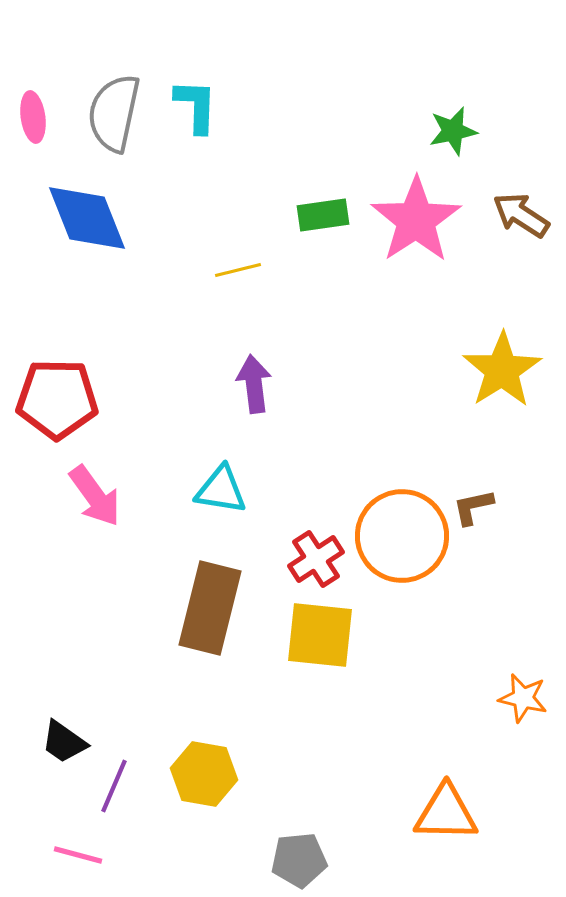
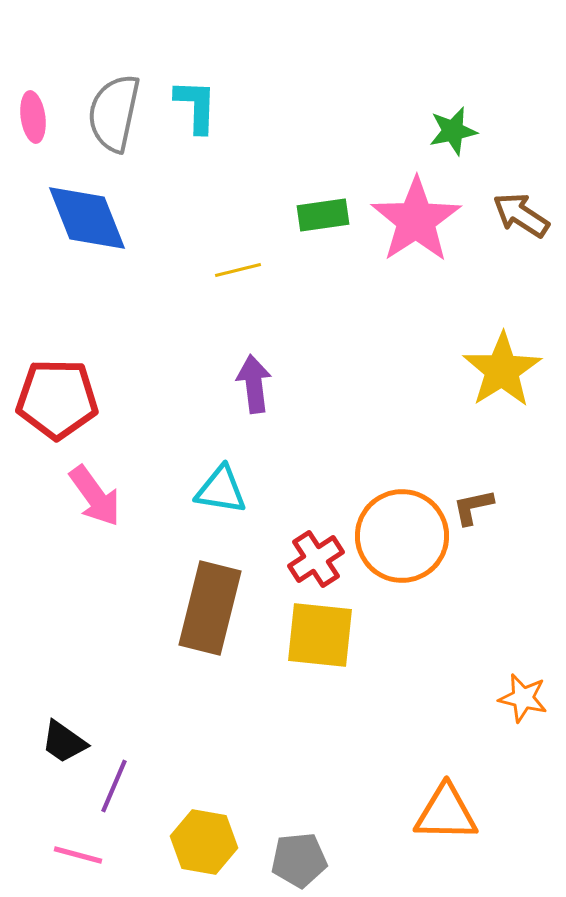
yellow hexagon: moved 68 px down
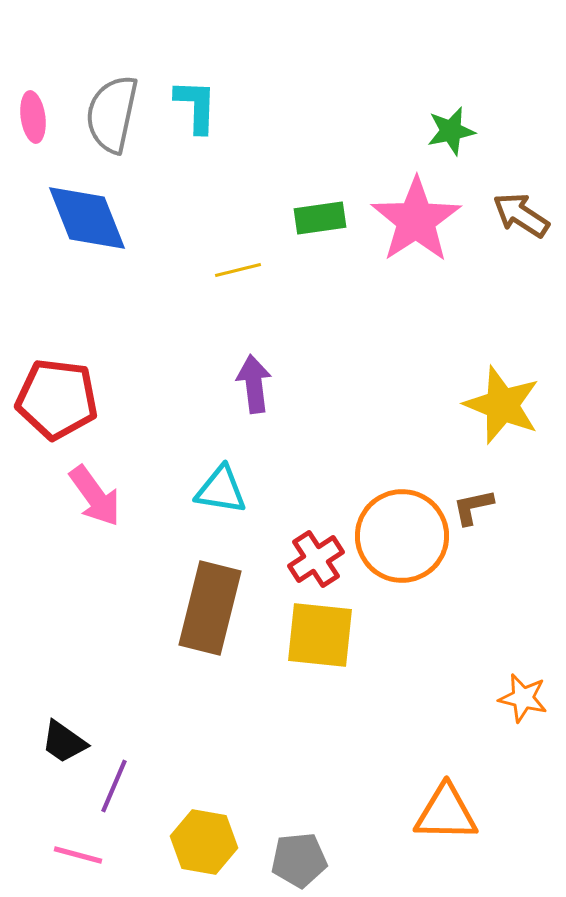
gray semicircle: moved 2 px left, 1 px down
green star: moved 2 px left
green rectangle: moved 3 px left, 3 px down
yellow star: moved 35 px down; rotated 18 degrees counterclockwise
red pentagon: rotated 6 degrees clockwise
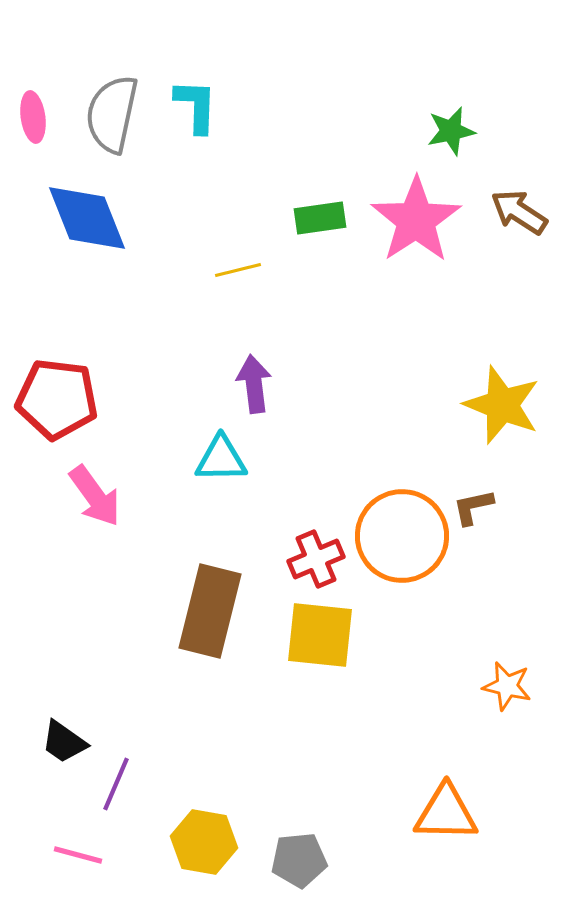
brown arrow: moved 2 px left, 3 px up
cyan triangle: moved 31 px up; rotated 10 degrees counterclockwise
red cross: rotated 10 degrees clockwise
brown rectangle: moved 3 px down
orange star: moved 16 px left, 12 px up
purple line: moved 2 px right, 2 px up
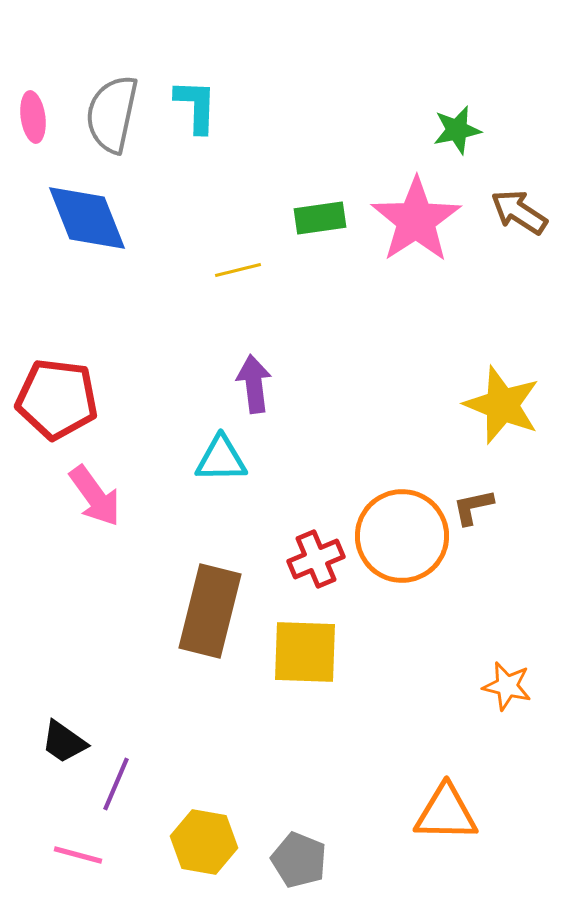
green star: moved 6 px right, 1 px up
yellow square: moved 15 px left, 17 px down; rotated 4 degrees counterclockwise
gray pentagon: rotated 28 degrees clockwise
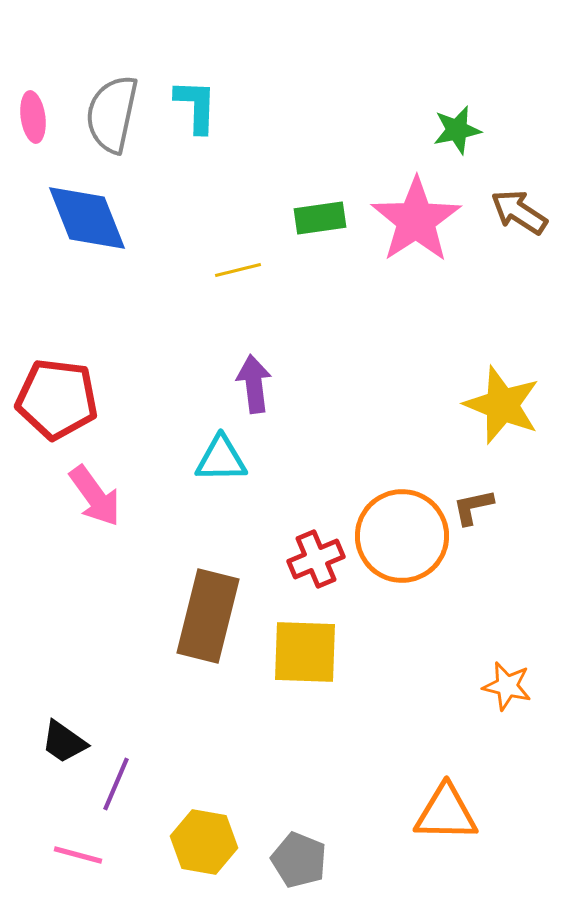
brown rectangle: moved 2 px left, 5 px down
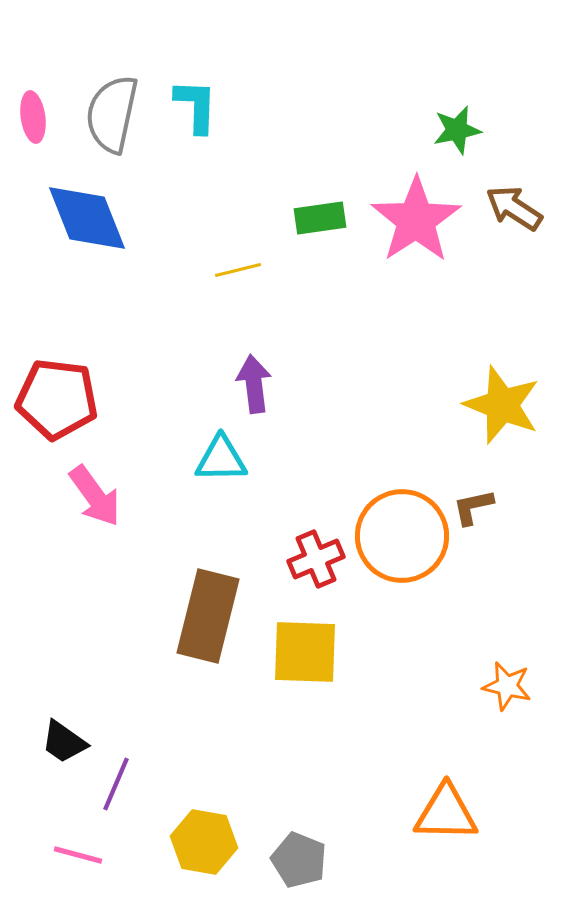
brown arrow: moved 5 px left, 4 px up
